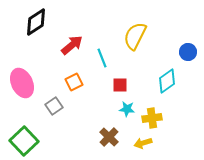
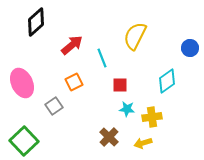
black diamond: rotated 8 degrees counterclockwise
blue circle: moved 2 px right, 4 px up
yellow cross: moved 1 px up
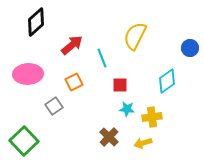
pink ellipse: moved 6 px right, 9 px up; rotated 68 degrees counterclockwise
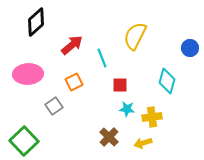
cyan diamond: rotated 40 degrees counterclockwise
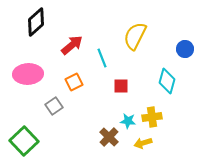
blue circle: moved 5 px left, 1 px down
red square: moved 1 px right, 1 px down
cyan star: moved 1 px right, 12 px down
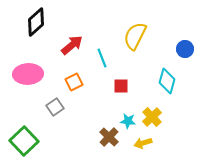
gray square: moved 1 px right, 1 px down
yellow cross: rotated 36 degrees counterclockwise
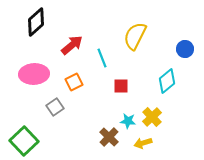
pink ellipse: moved 6 px right
cyan diamond: rotated 35 degrees clockwise
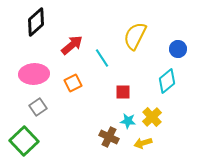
blue circle: moved 7 px left
cyan line: rotated 12 degrees counterclockwise
orange square: moved 1 px left, 1 px down
red square: moved 2 px right, 6 px down
gray square: moved 17 px left
brown cross: rotated 18 degrees counterclockwise
